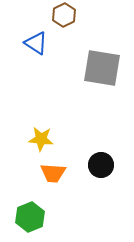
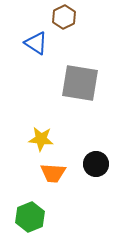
brown hexagon: moved 2 px down
gray square: moved 22 px left, 15 px down
black circle: moved 5 px left, 1 px up
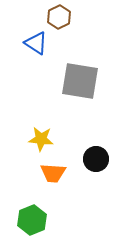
brown hexagon: moved 5 px left
gray square: moved 2 px up
black circle: moved 5 px up
green hexagon: moved 2 px right, 3 px down
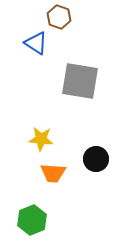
brown hexagon: rotated 15 degrees counterclockwise
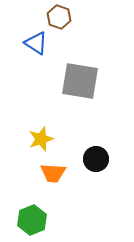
yellow star: rotated 25 degrees counterclockwise
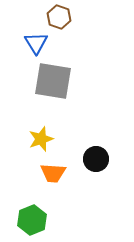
blue triangle: rotated 25 degrees clockwise
gray square: moved 27 px left
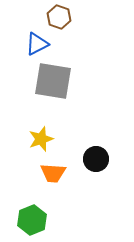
blue triangle: moved 1 px right, 1 px down; rotated 35 degrees clockwise
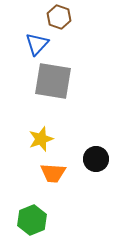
blue triangle: rotated 20 degrees counterclockwise
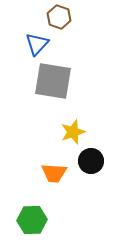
yellow star: moved 32 px right, 7 px up
black circle: moved 5 px left, 2 px down
orange trapezoid: moved 1 px right
green hexagon: rotated 20 degrees clockwise
